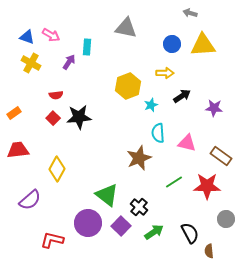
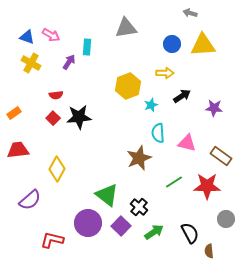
gray triangle: rotated 20 degrees counterclockwise
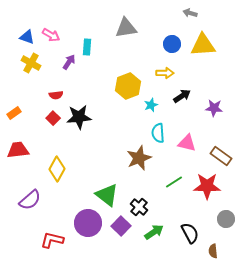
brown semicircle: moved 4 px right
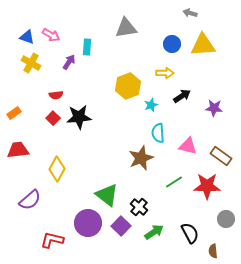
pink triangle: moved 1 px right, 3 px down
brown star: moved 2 px right
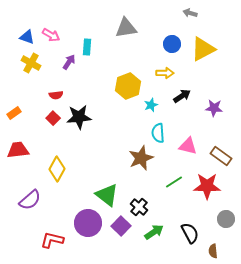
yellow triangle: moved 4 px down; rotated 24 degrees counterclockwise
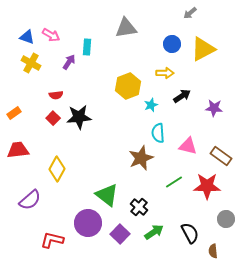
gray arrow: rotated 56 degrees counterclockwise
purple square: moved 1 px left, 8 px down
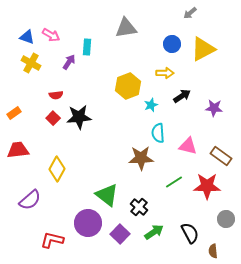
brown star: rotated 20 degrees clockwise
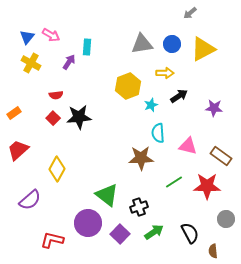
gray triangle: moved 16 px right, 16 px down
blue triangle: rotated 49 degrees clockwise
black arrow: moved 3 px left
red trapezoid: rotated 35 degrees counterclockwise
black cross: rotated 30 degrees clockwise
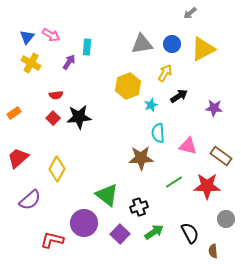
yellow arrow: rotated 60 degrees counterclockwise
red trapezoid: moved 8 px down
purple circle: moved 4 px left
